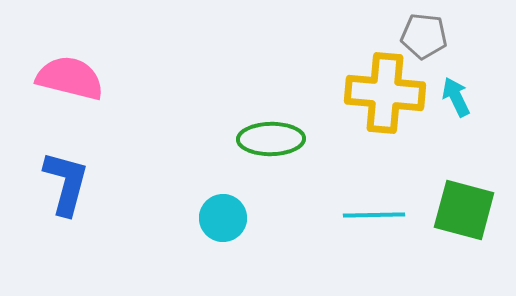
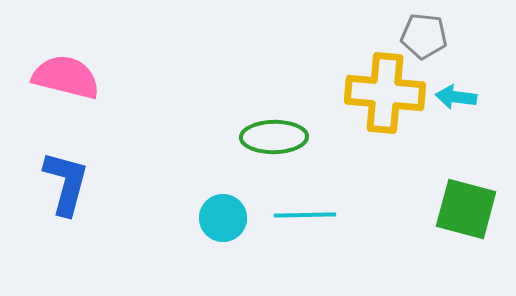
pink semicircle: moved 4 px left, 1 px up
cyan arrow: rotated 57 degrees counterclockwise
green ellipse: moved 3 px right, 2 px up
green square: moved 2 px right, 1 px up
cyan line: moved 69 px left
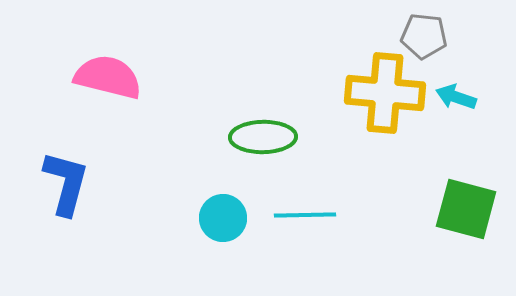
pink semicircle: moved 42 px right
cyan arrow: rotated 12 degrees clockwise
green ellipse: moved 11 px left
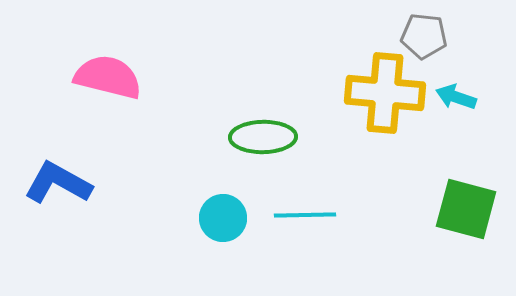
blue L-shape: moved 8 px left; rotated 76 degrees counterclockwise
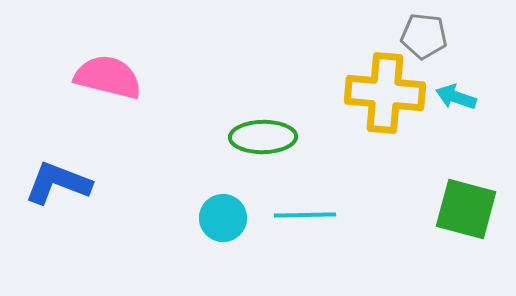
blue L-shape: rotated 8 degrees counterclockwise
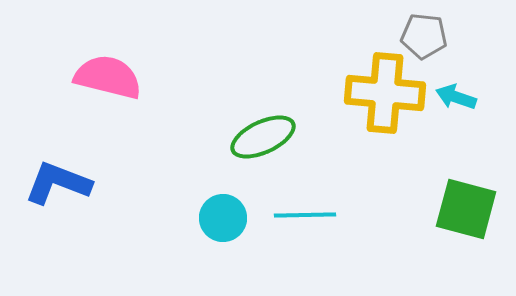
green ellipse: rotated 24 degrees counterclockwise
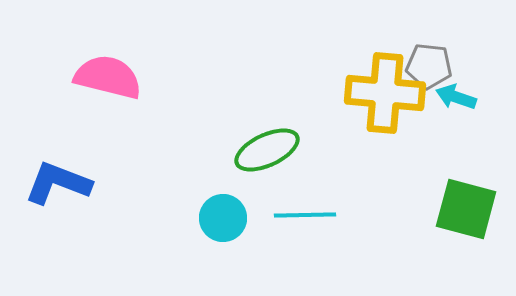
gray pentagon: moved 5 px right, 30 px down
green ellipse: moved 4 px right, 13 px down
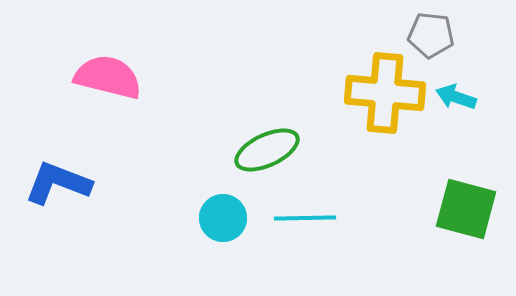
gray pentagon: moved 2 px right, 31 px up
cyan line: moved 3 px down
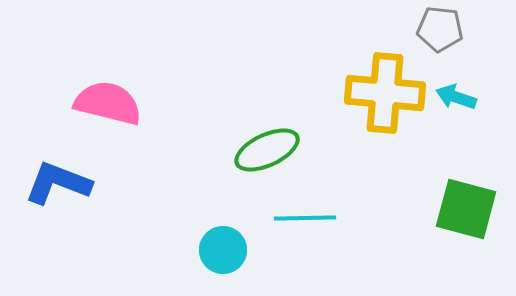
gray pentagon: moved 9 px right, 6 px up
pink semicircle: moved 26 px down
cyan circle: moved 32 px down
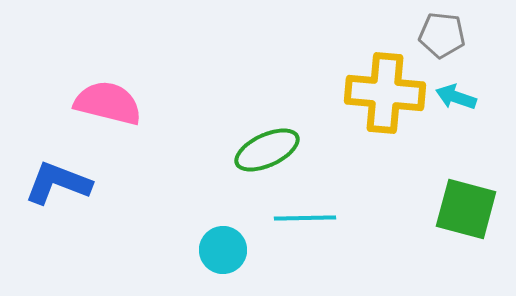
gray pentagon: moved 2 px right, 6 px down
